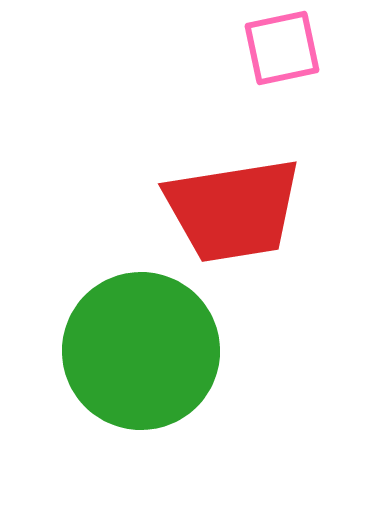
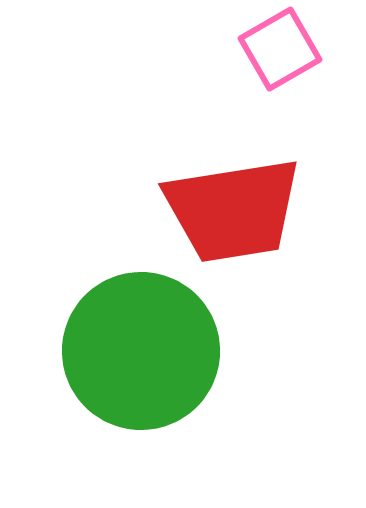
pink square: moved 2 px left, 1 px down; rotated 18 degrees counterclockwise
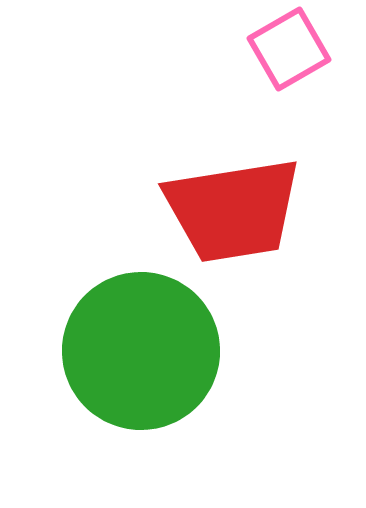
pink square: moved 9 px right
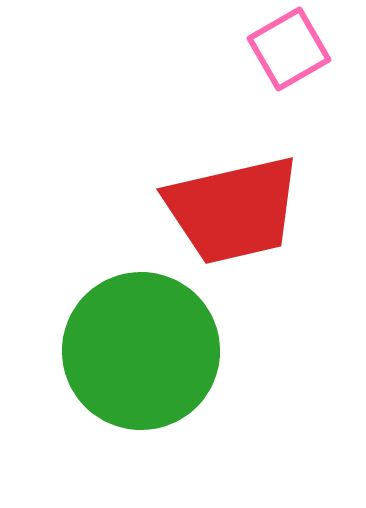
red trapezoid: rotated 4 degrees counterclockwise
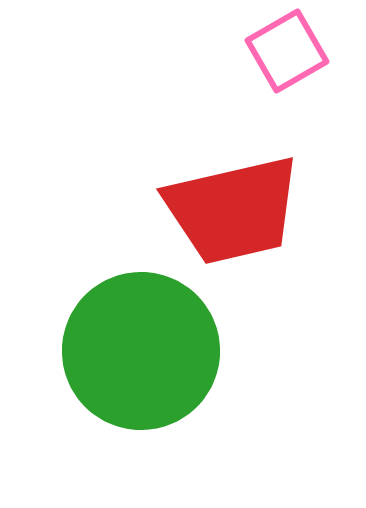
pink square: moved 2 px left, 2 px down
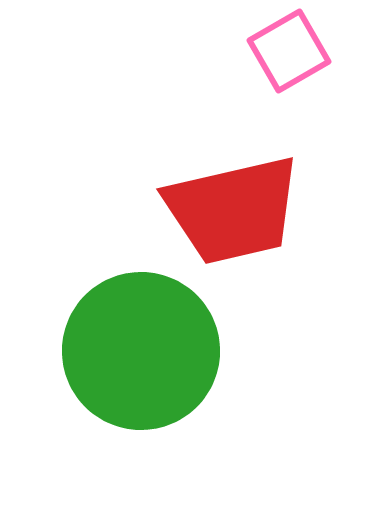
pink square: moved 2 px right
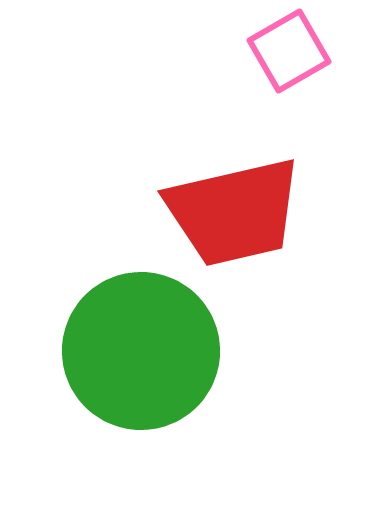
red trapezoid: moved 1 px right, 2 px down
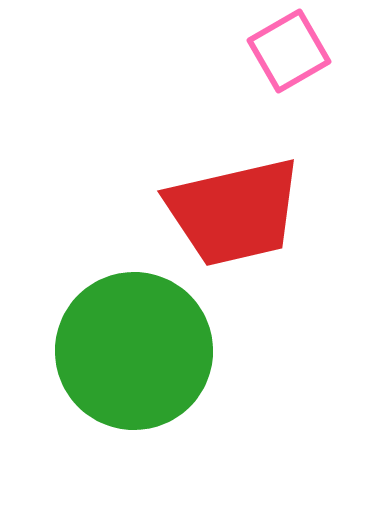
green circle: moved 7 px left
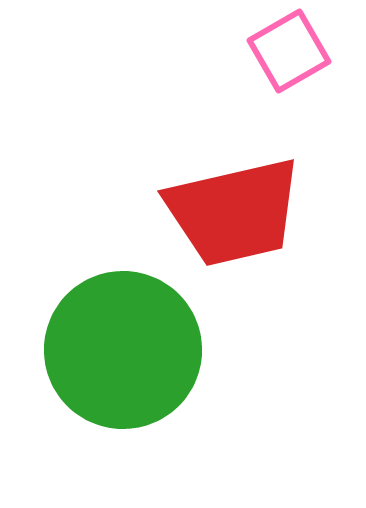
green circle: moved 11 px left, 1 px up
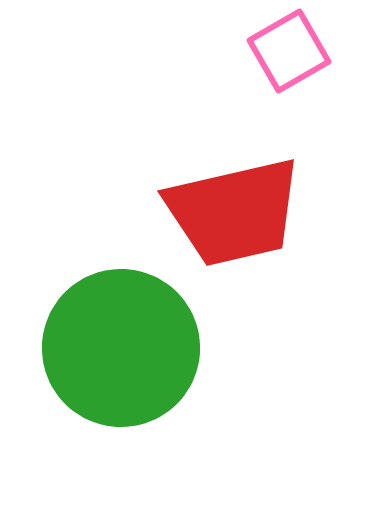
green circle: moved 2 px left, 2 px up
